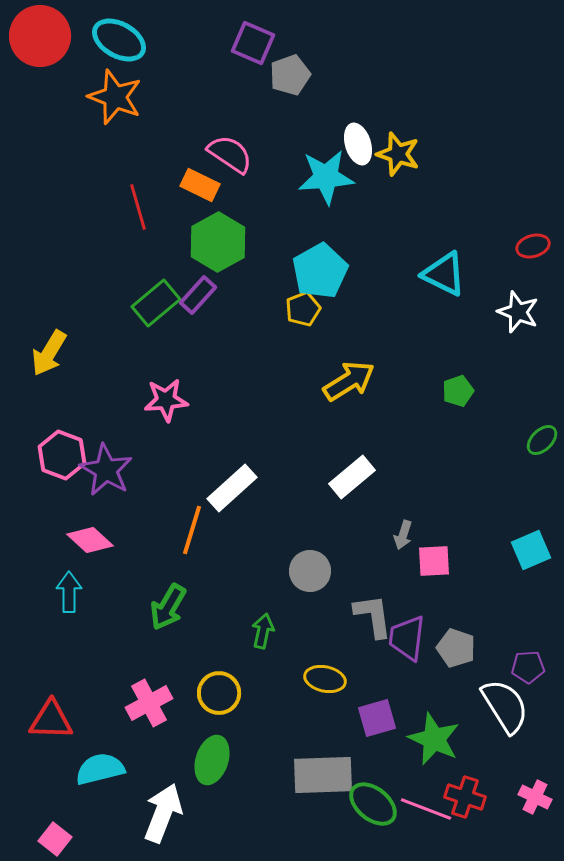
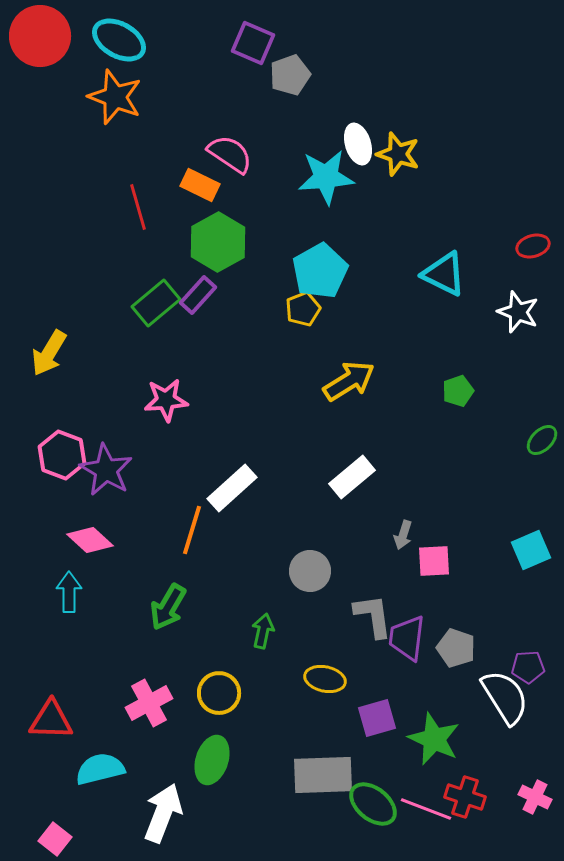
white semicircle at (505, 706): moved 9 px up
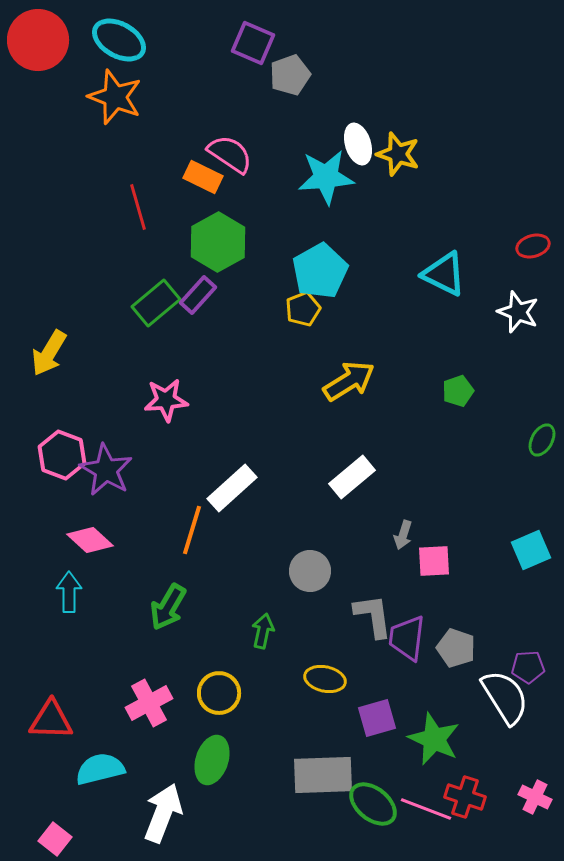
red circle at (40, 36): moved 2 px left, 4 px down
orange rectangle at (200, 185): moved 3 px right, 8 px up
green ellipse at (542, 440): rotated 16 degrees counterclockwise
